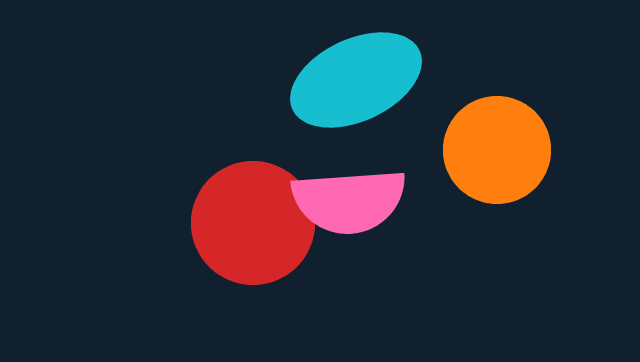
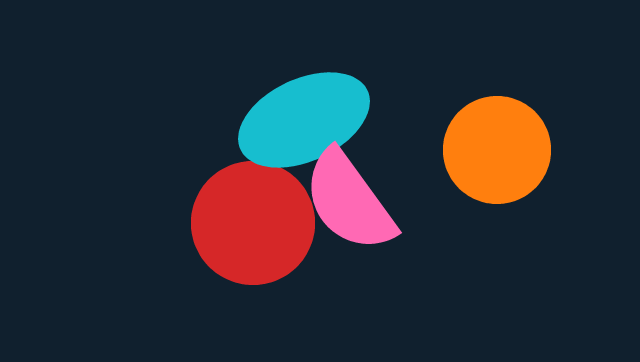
cyan ellipse: moved 52 px left, 40 px down
pink semicircle: rotated 58 degrees clockwise
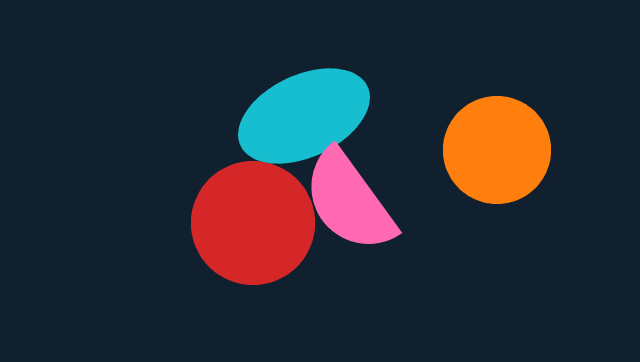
cyan ellipse: moved 4 px up
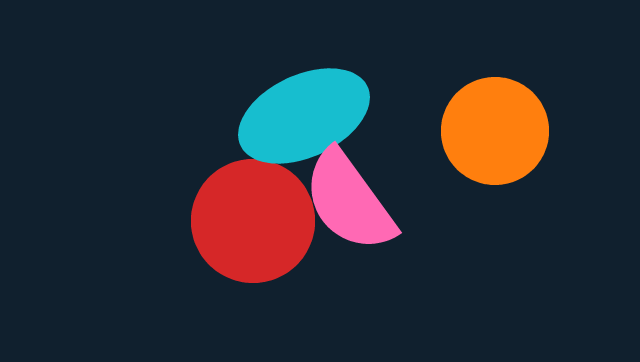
orange circle: moved 2 px left, 19 px up
red circle: moved 2 px up
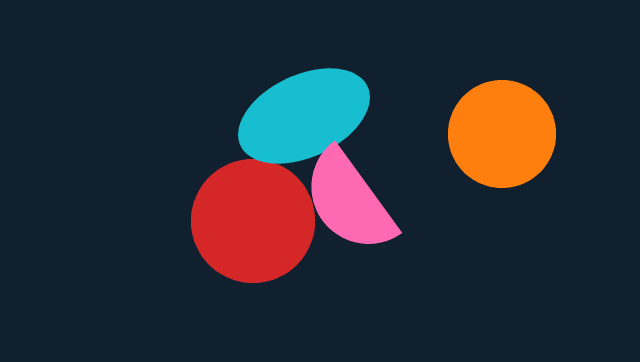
orange circle: moved 7 px right, 3 px down
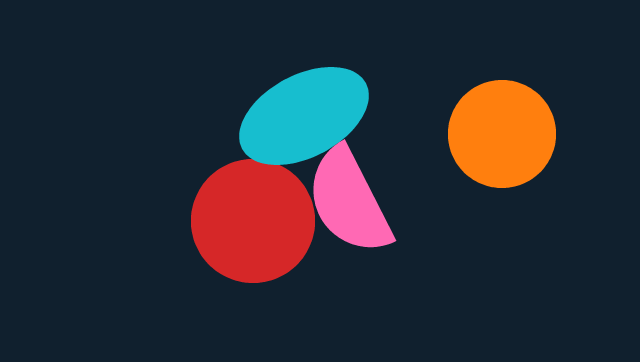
cyan ellipse: rotated 3 degrees counterclockwise
pink semicircle: rotated 9 degrees clockwise
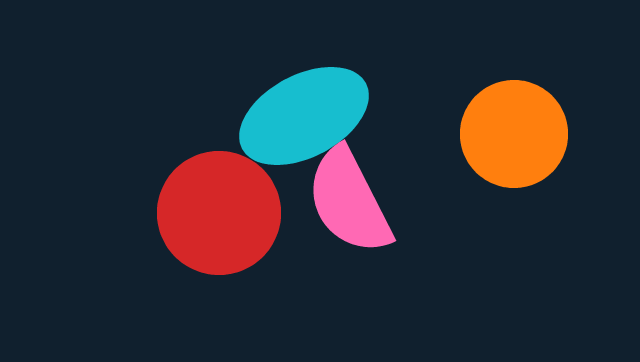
orange circle: moved 12 px right
red circle: moved 34 px left, 8 px up
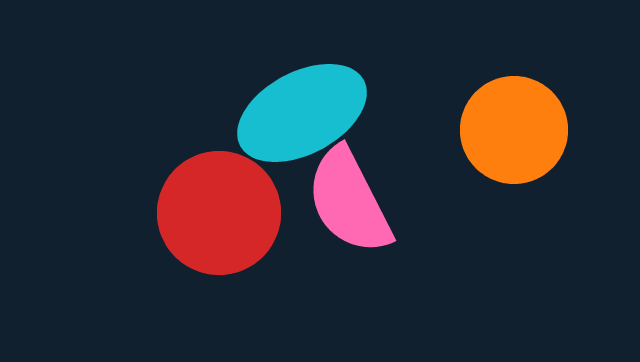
cyan ellipse: moved 2 px left, 3 px up
orange circle: moved 4 px up
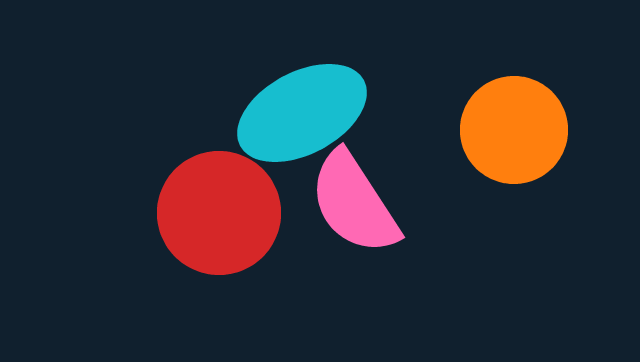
pink semicircle: moved 5 px right, 2 px down; rotated 6 degrees counterclockwise
